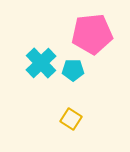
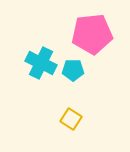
cyan cross: rotated 20 degrees counterclockwise
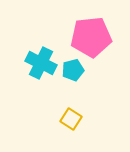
pink pentagon: moved 1 px left, 3 px down
cyan pentagon: rotated 15 degrees counterclockwise
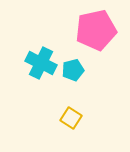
pink pentagon: moved 5 px right, 7 px up; rotated 6 degrees counterclockwise
yellow square: moved 1 px up
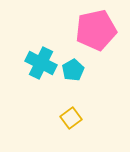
cyan pentagon: rotated 15 degrees counterclockwise
yellow square: rotated 20 degrees clockwise
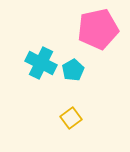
pink pentagon: moved 2 px right, 1 px up
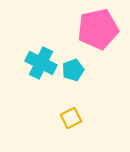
cyan pentagon: rotated 10 degrees clockwise
yellow square: rotated 10 degrees clockwise
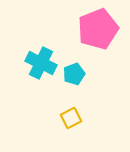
pink pentagon: rotated 9 degrees counterclockwise
cyan pentagon: moved 1 px right, 4 px down
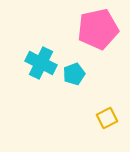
pink pentagon: rotated 9 degrees clockwise
yellow square: moved 36 px right
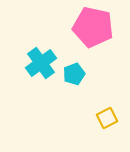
pink pentagon: moved 5 px left, 2 px up; rotated 24 degrees clockwise
cyan cross: rotated 28 degrees clockwise
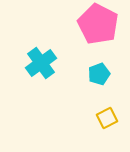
pink pentagon: moved 5 px right, 3 px up; rotated 15 degrees clockwise
cyan pentagon: moved 25 px right
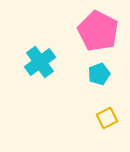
pink pentagon: moved 7 px down
cyan cross: moved 1 px left, 1 px up
